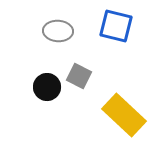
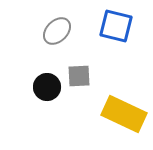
gray ellipse: moved 1 px left; rotated 48 degrees counterclockwise
gray square: rotated 30 degrees counterclockwise
yellow rectangle: moved 1 px up; rotated 18 degrees counterclockwise
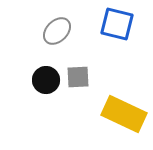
blue square: moved 1 px right, 2 px up
gray square: moved 1 px left, 1 px down
black circle: moved 1 px left, 7 px up
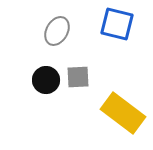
gray ellipse: rotated 16 degrees counterclockwise
yellow rectangle: moved 1 px left, 1 px up; rotated 12 degrees clockwise
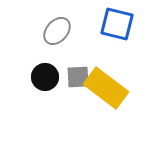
gray ellipse: rotated 12 degrees clockwise
black circle: moved 1 px left, 3 px up
yellow rectangle: moved 17 px left, 25 px up
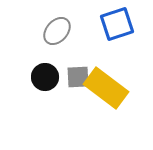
blue square: rotated 32 degrees counterclockwise
